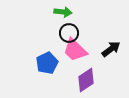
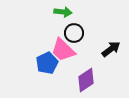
black circle: moved 5 px right
pink trapezoid: moved 12 px left
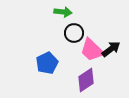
pink trapezoid: moved 29 px right
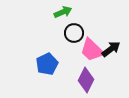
green arrow: rotated 30 degrees counterclockwise
blue pentagon: moved 1 px down
purple diamond: rotated 30 degrees counterclockwise
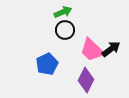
black circle: moved 9 px left, 3 px up
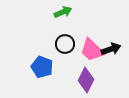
black circle: moved 14 px down
black arrow: rotated 18 degrees clockwise
blue pentagon: moved 5 px left, 3 px down; rotated 25 degrees counterclockwise
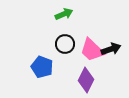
green arrow: moved 1 px right, 2 px down
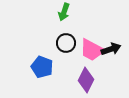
green arrow: moved 2 px up; rotated 132 degrees clockwise
black circle: moved 1 px right, 1 px up
pink trapezoid: rotated 16 degrees counterclockwise
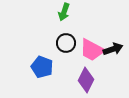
black arrow: moved 2 px right
